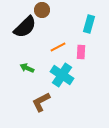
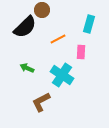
orange line: moved 8 px up
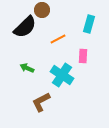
pink rectangle: moved 2 px right, 4 px down
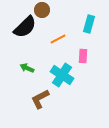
brown L-shape: moved 1 px left, 3 px up
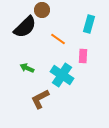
orange line: rotated 63 degrees clockwise
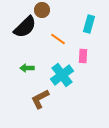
green arrow: rotated 24 degrees counterclockwise
cyan cross: rotated 20 degrees clockwise
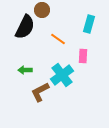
black semicircle: rotated 20 degrees counterclockwise
green arrow: moved 2 px left, 2 px down
brown L-shape: moved 7 px up
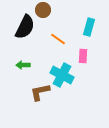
brown circle: moved 1 px right
cyan rectangle: moved 3 px down
green arrow: moved 2 px left, 5 px up
cyan cross: rotated 25 degrees counterclockwise
brown L-shape: rotated 15 degrees clockwise
